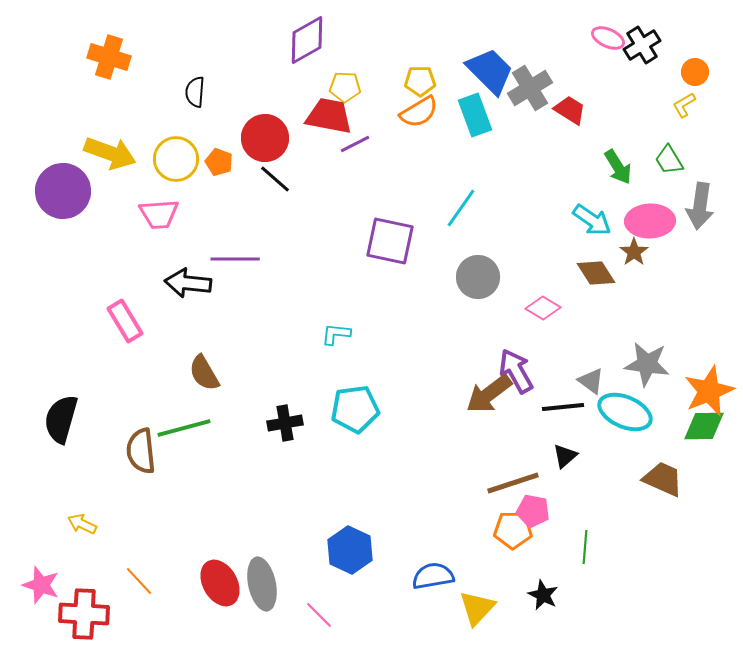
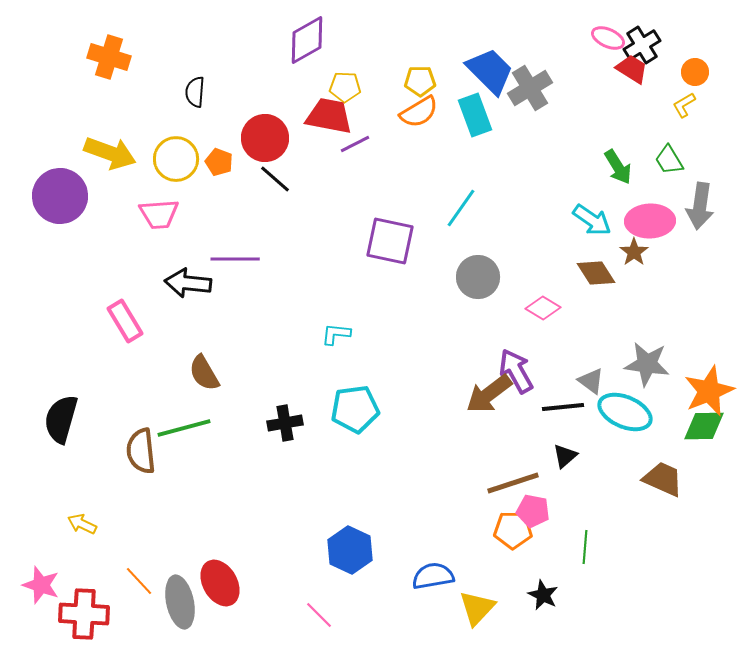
red trapezoid at (570, 110): moved 62 px right, 41 px up
purple circle at (63, 191): moved 3 px left, 5 px down
gray ellipse at (262, 584): moved 82 px left, 18 px down
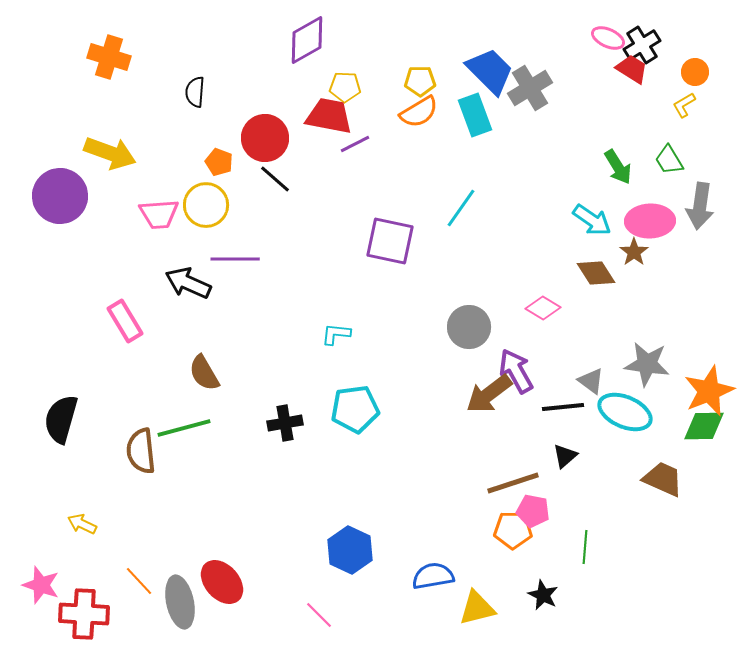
yellow circle at (176, 159): moved 30 px right, 46 px down
gray circle at (478, 277): moved 9 px left, 50 px down
black arrow at (188, 283): rotated 18 degrees clockwise
red ellipse at (220, 583): moved 2 px right, 1 px up; rotated 12 degrees counterclockwise
yellow triangle at (477, 608): rotated 33 degrees clockwise
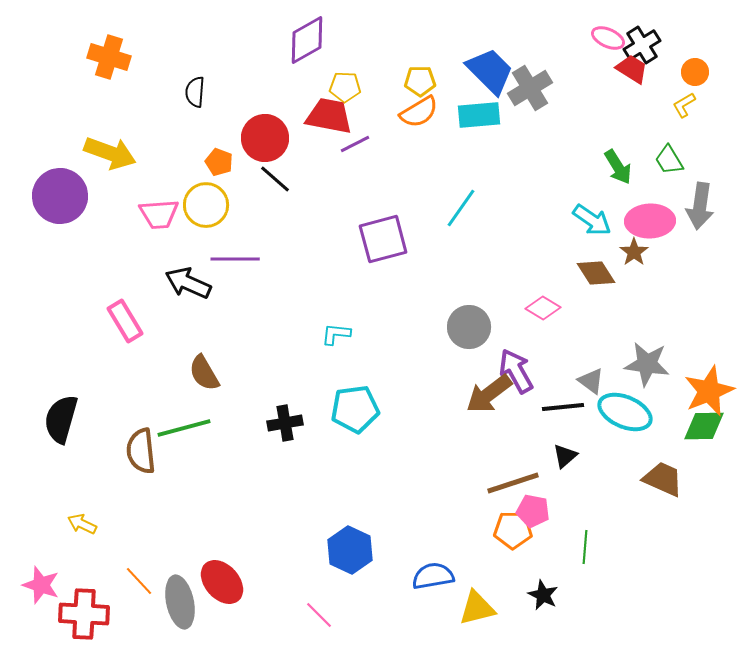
cyan rectangle at (475, 115): moved 4 px right; rotated 75 degrees counterclockwise
purple square at (390, 241): moved 7 px left, 2 px up; rotated 27 degrees counterclockwise
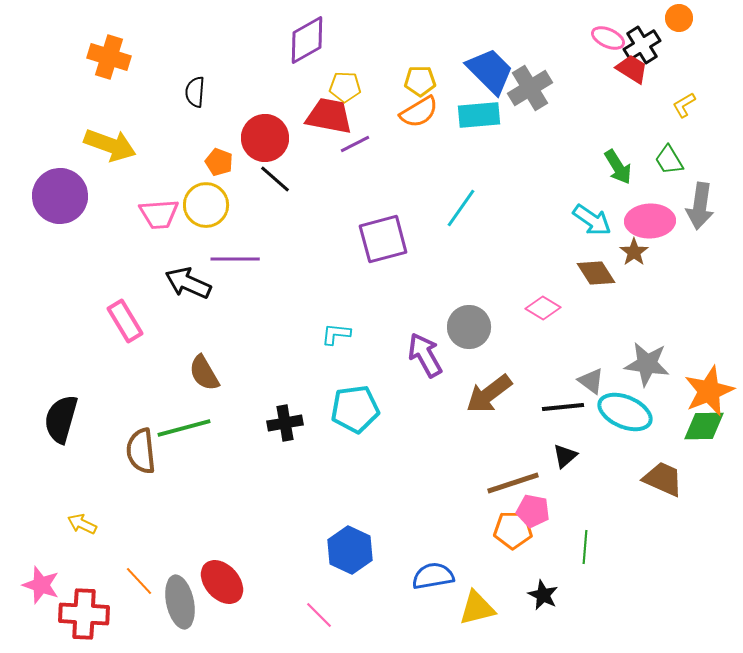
orange circle at (695, 72): moved 16 px left, 54 px up
yellow arrow at (110, 153): moved 8 px up
purple arrow at (516, 371): moved 91 px left, 16 px up
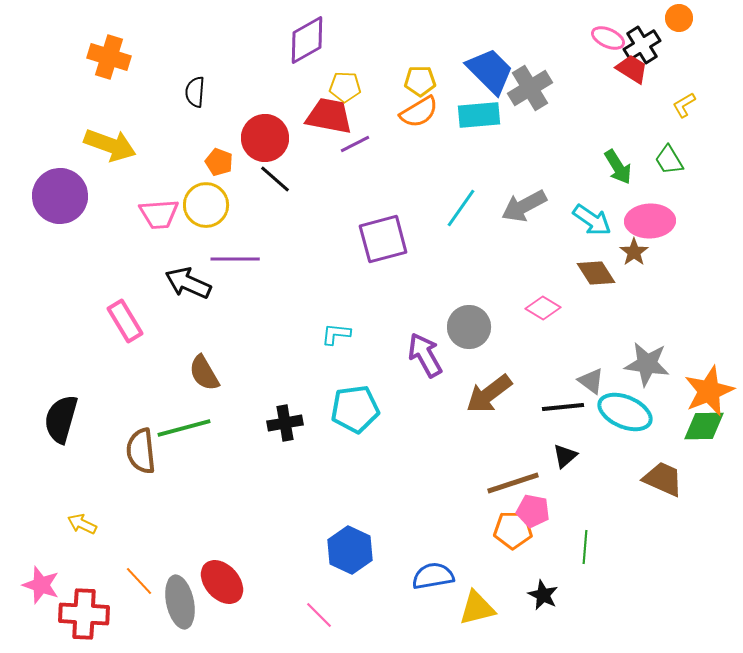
gray arrow at (700, 206): moved 176 px left; rotated 54 degrees clockwise
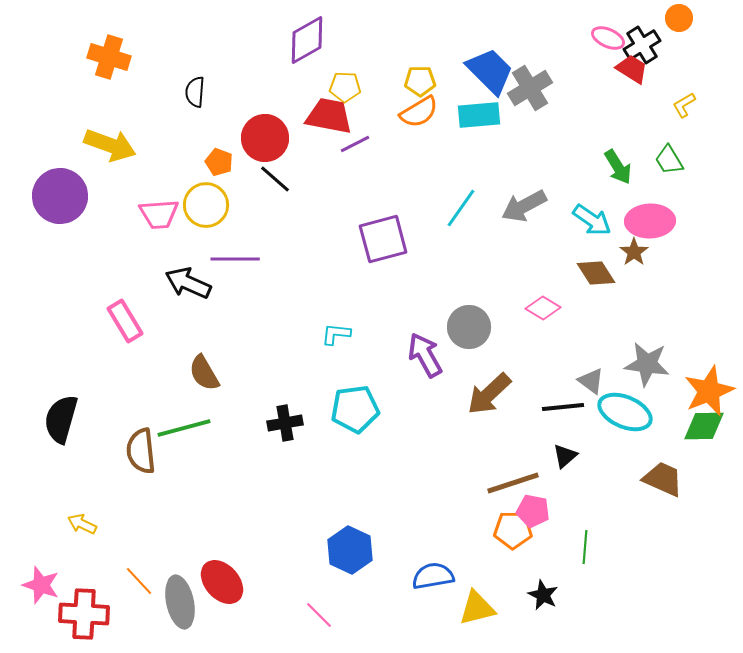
brown arrow at (489, 394): rotated 6 degrees counterclockwise
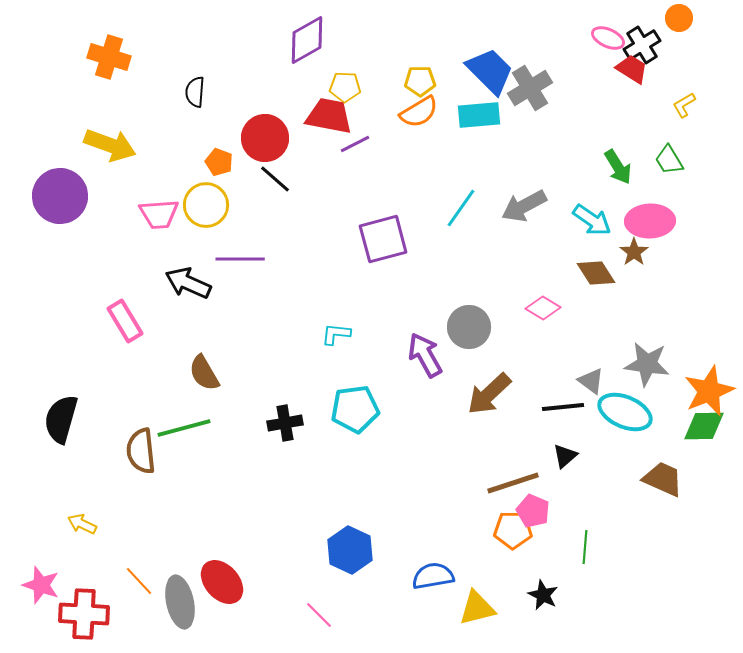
purple line at (235, 259): moved 5 px right
pink pentagon at (533, 511): rotated 12 degrees clockwise
